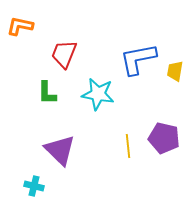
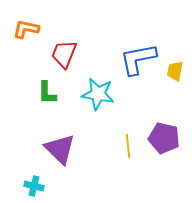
orange L-shape: moved 6 px right, 3 px down
purple triangle: moved 1 px up
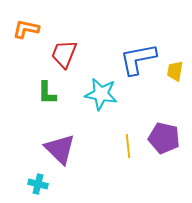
cyan star: moved 3 px right
cyan cross: moved 4 px right, 2 px up
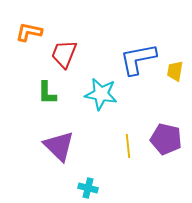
orange L-shape: moved 3 px right, 3 px down
purple pentagon: moved 2 px right, 1 px down
purple triangle: moved 1 px left, 3 px up
cyan cross: moved 50 px right, 4 px down
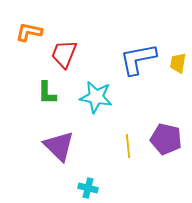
yellow trapezoid: moved 3 px right, 8 px up
cyan star: moved 5 px left, 3 px down
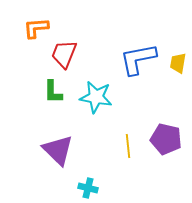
orange L-shape: moved 7 px right, 4 px up; rotated 16 degrees counterclockwise
green L-shape: moved 6 px right, 1 px up
purple triangle: moved 1 px left, 4 px down
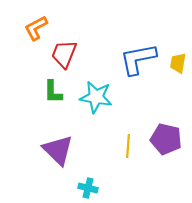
orange L-shape: rotated 24 degrees counterclockwise
yellow line: rotated 10 degrees clockwise
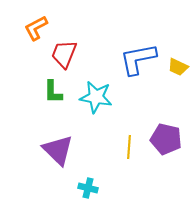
yellow trapezoid: moved 4 px down; rotated 75 degrees counterclockwise
yellow line: moved 1 px right, 1 px down
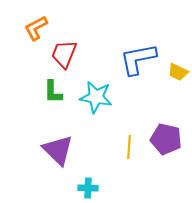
yellow trapezoid: moved 5 px down
cyan cross: rotated 12 degrees counterclockwise
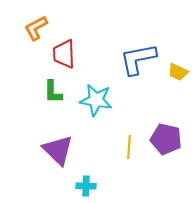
red trapezoid: rotated 24 degrees counterclockwise
cyan star: moved 3 px down
cyan cross: moved 2 px left, 2 px up
